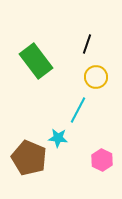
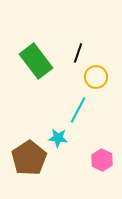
black line: moved 9 px left, 9 px down
brown pentagon: rotated 16 degrees clockwise
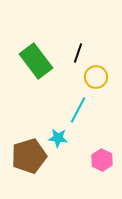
brown pentagon: moved 2 px up; rotated 16 degrees clockwise
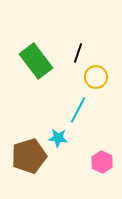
pink hexagon: moved 2 px down
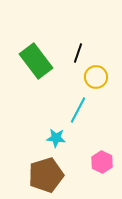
cyan star: moved 2 px left
brown pentagon: moved 17 px right, 19 px down
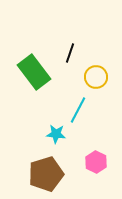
black line: moved 8 px left
green rectangle: moved 2 px left, 11 px down
cyan star: moved 4 px up
pink hexagon: moved 6 px left
brown pentagon: moved 1 px up
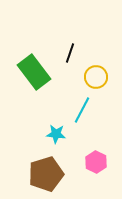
cyan line: moved 4 px right
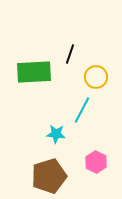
black line: moved 1 px down
green rectangle: rotated 56 degrees counterclockwise
brown pentagon: moved 3 px right, 2 px down
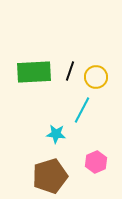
black line: moved 17 px down
pink hexagon: rotated 10 degrees clockwise
brown pentagon: moved 1 px right
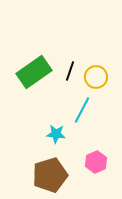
green rectangle: rotated 32 degrees counterclockwise
brown pentagon: moved 1 px up
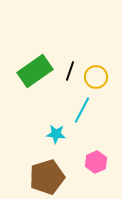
green rectangle: moved 1 px right, 1 px up
brown pentagon: moved 3 px left, 2 px down
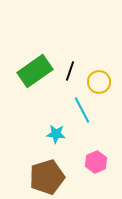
yellow circle: moved 3 px right, 5 px down
cyan line: rotated 56 degrees counterclockwise
